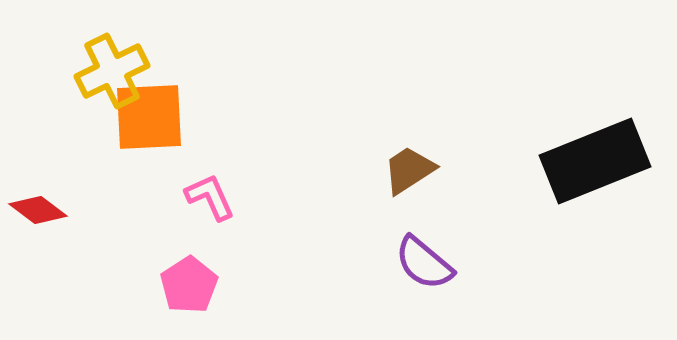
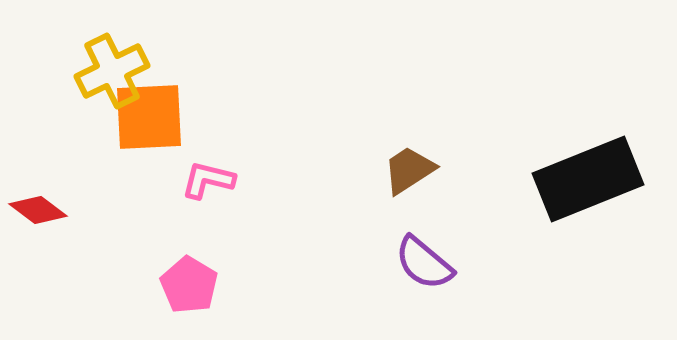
black rectangle: moved 7 px left, 18 px down
pink L-shape: moved 2 px left, 17 px up; rotated 52 degrees counterclockwise
pink pentagon: rotated 8 degrees counterclockwise
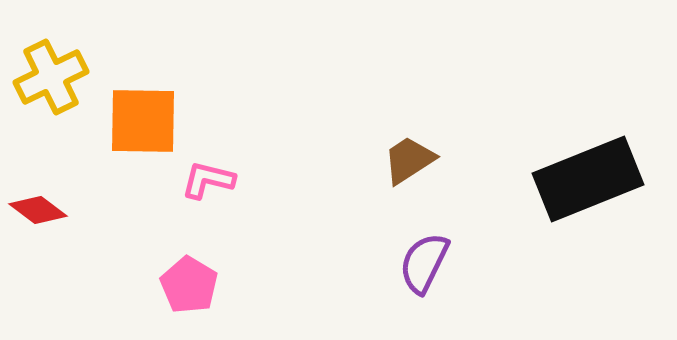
yellow cross: moved 61 px left, 6 px down
orange square: moved 6 px left, 4 px down; rotated 4 degrees clockwise
brown trapezoid: moved 10 px up
purple semicircle: rotated 76 degrees clockwise
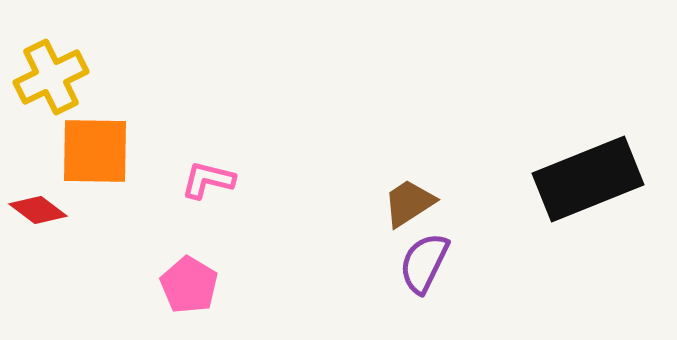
orange square: moved 48 px left, 30 px down
brown trapezoid: moved 43 px down
